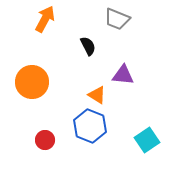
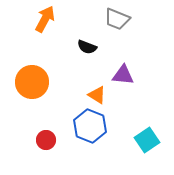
black semicircle: moved 1 px left, 1 px down; rotated 138 degrees clockwise
red circle: moved 1 px right
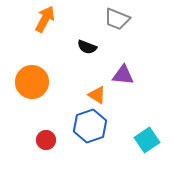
blue hexagon: rotated 20 degrees clockwise
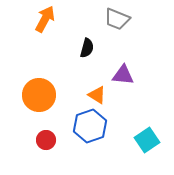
black semicircle: moved 1 px down; rotated 96 degrees counterclockwise
orange circle: moved 7 px right, 13 px down
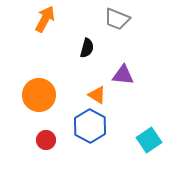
blue hexagon: rotated 12 degrees counterclockwise
cyan square: moved 2 px right
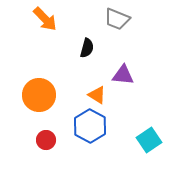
orange arrow: rotated 108 degrees clockwise
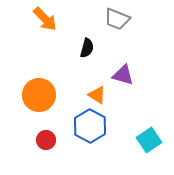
purple triangle: rotated 10 degrees clockwise
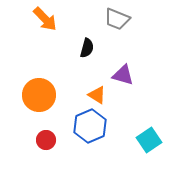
blue hexagon: rotated 8 degrees clockwise
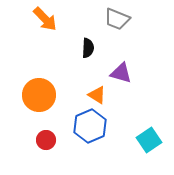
black semicircle: moved 1 px right; rotated 12 degrees counterclockwise
purple triangle: moved 2 px left, 2 px up
